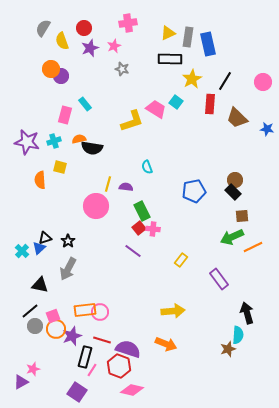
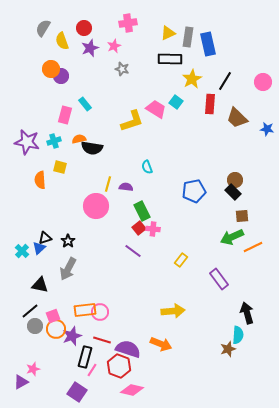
orange arrow at (166, 344): moved 5 px left
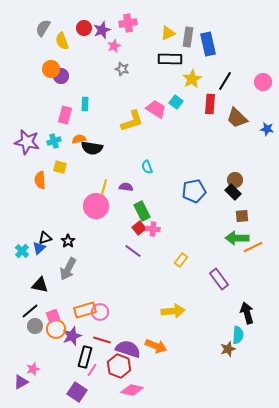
purple star at (90, 48): moved 12 px right, 18 px up
cyan rectangle at (85, 104): rotated 40 degrees clockwise
yellow line at (108, 184): moved 4 px left, 3 px down
green arrow at (232, 237): moved 5 px right, 1 px down; rotated 25 degrees clockwise
orange rectangle at (85, 310): rotated 10 degrees counterclockwise
orange arrow at (161, 344): moved 5 px left, 2 px down
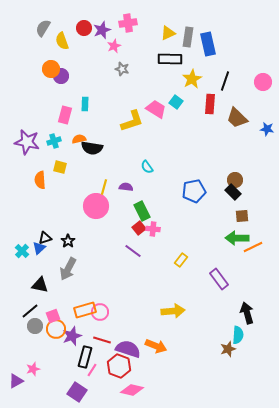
black line at (225, 81): rotated 12 degrees counterclockwise
cyan semicircle at (147, 167): rotated 16 degrees counterclockwise
purple triangle at (21, 382): moved 5 px left, 1 px up
